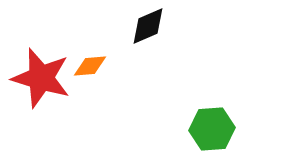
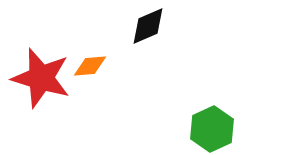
green hexagon: rotated 21 degrees counterclockwise
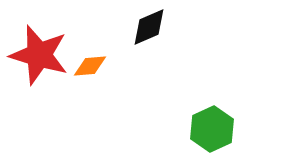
black diamond: moved 1 px right, 1 px down
red star: moved 2 px left, 23 px up
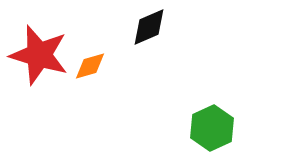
orange diamond: rotated 12 degrees counterclockwise
green hexagon: moved 1 px up
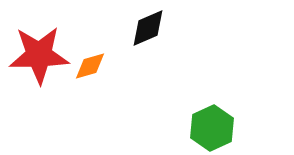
black diamond: moved 1 px left, 1 px down
red star: rotated 18 degrees counterclockwise
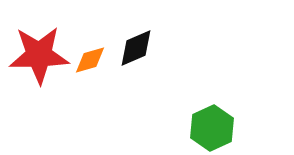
black diamond: moved 12 px left, 20 px down
orange diamond: moved 6 px up
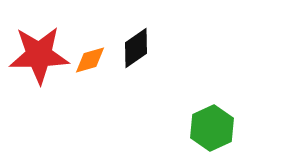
black diamond: rotated 12 degrees counterclockwise
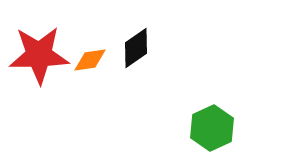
orange diamond: rotated 8 degrees clockwise
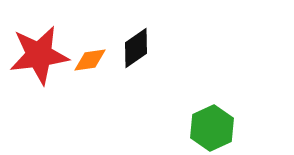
red star: rotated 6 degrees counterclockwise
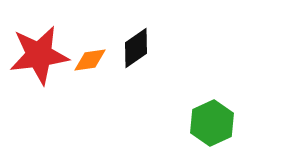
green hexagon: moved 5 px up
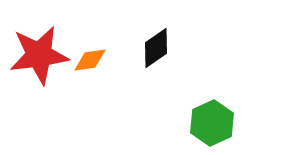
black diamond: moved 20 px right
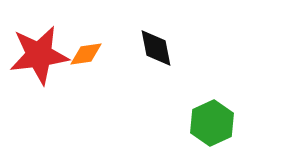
black diamond: rotated 66 degrees counterclockwise
orange diamond: moved 4 px left, 6 px up
